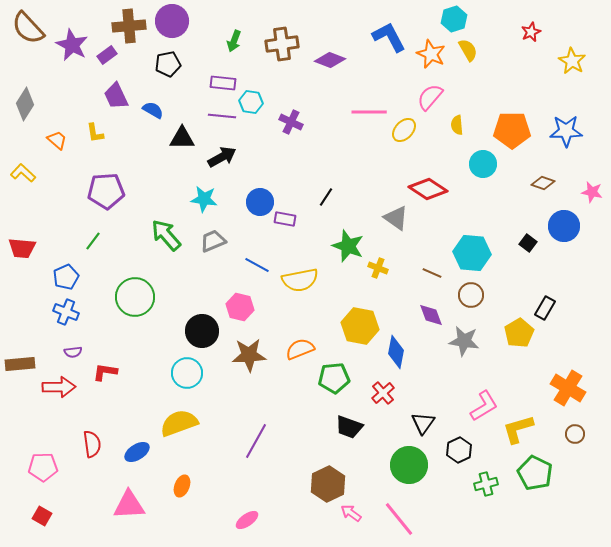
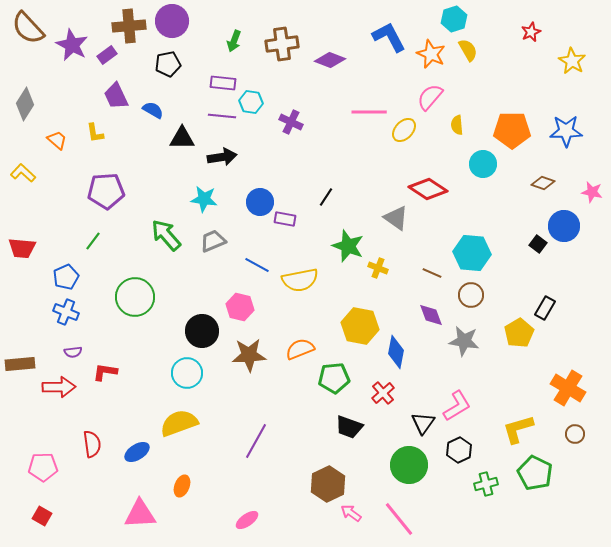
black arrow at (222, 157): rotated 20 degrees clockwise
black square at (528, 243): moved 10 px right, 1 px down
pink L-shape at (484, 406): moved 27 px left
pink triangle at (129, 505): moved 11 px right, 9 px down
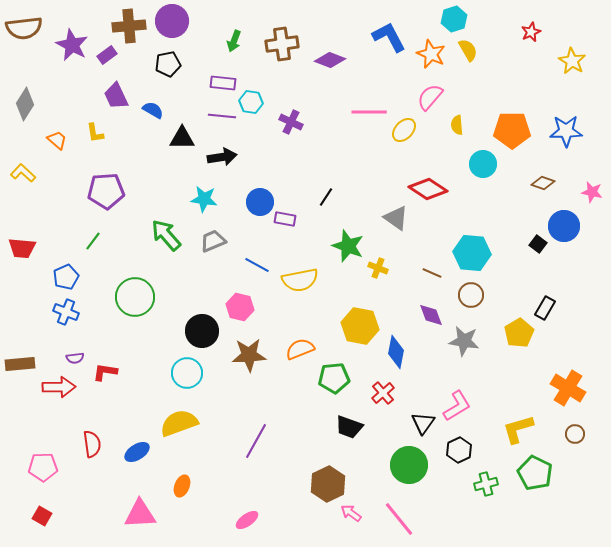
brown semicircle at (28, 28): moved 4 px left; rotated 54 degrees counterclockwise
purple semicircle at (73, 352): moved 2 px right, 6 px down
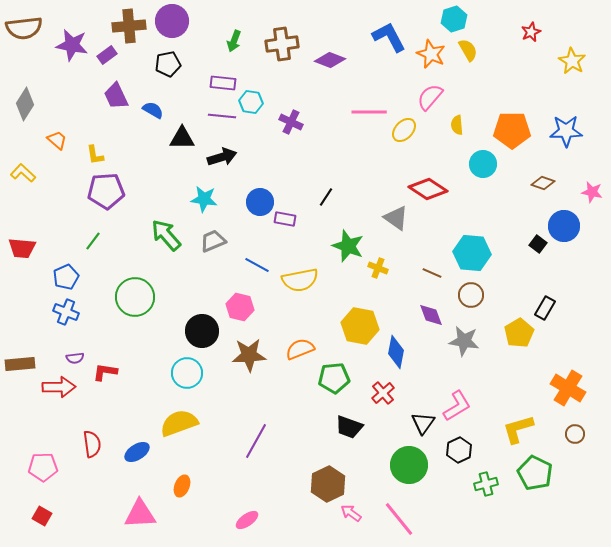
purple star at (72, 45): rotated 16 degrees counterclockwise
yellow L-shape at (95, 133): moved 22 px down
black arrow at (222, 157): rotated 8 degrees counterclockwise
